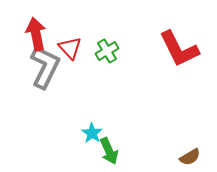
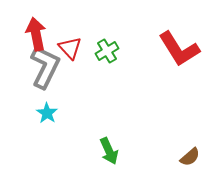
red L-shape: rotated 6 degrees counterclockwise
cyan star: moved 45 px left, 20 px up
brown semicircle: rotated 10 degrees counterclockwise
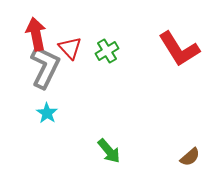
green arrow: rotated 16 degrees counterclockwise
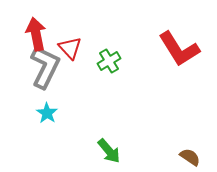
green cross: moved 2 px right, 10 px down
brown semicircle: rotated 105 degrees counterclockwise
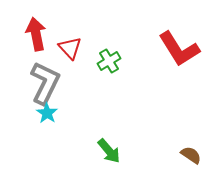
gray L-shape: moved 16 px down
brown semicircle: moved 1 px right, 2 px up
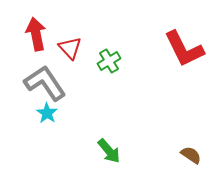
red L-shape: moved 5 px right; rotated 6 degrees clockwise
gray L-shape: rotated 60 degrees counterclockwise
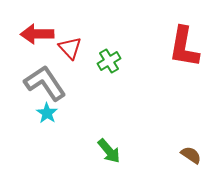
red arrow: moved 1 px right; rotated 80 degrees counterclockwise
red L-shape: moved 2 px up; rotated 36 degrees clockwise
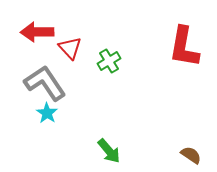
red arrow: moved 2 px up
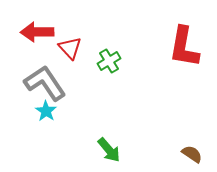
cyan star: moved 1 px left, 2 px up
green arrow: moved 1 px up
brown semicircle: moved 1 px right, 1 px up
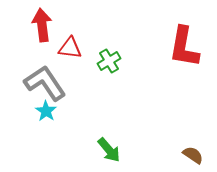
red arrow: moved 5 px right, 7 px up; rotated 84 degrees clockwise
red triangle: rotated 40 degrees counterclockwise
brown semicircle: moved 1 px right, 1 px down
